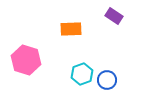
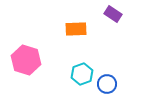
purple rectangle: moved 1 px left, 2 px up
orange rectangle: moved 5 px right
blue circle: moved 4 px down
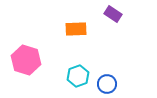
cyan hexagon: moved 4 px left, 2 px down
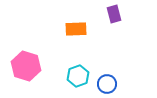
purple rectangle: moved 1 px right; rotated 42 degrees clockwise
pink hexagon: moved 6 px down
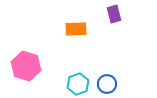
cyan hexagon: moved 8 px down
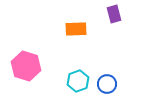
cyan hexagon: moved 3 px up
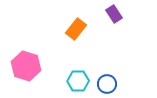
purple rectangle: rotated 18 degrees counterclockwise
orange rectangle: rotated 50 degrees counterclockwise
cyan hexagon: rotated 20 degrees clockwise
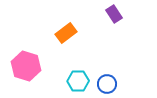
orange rectangle: moved 10 px left, 4 px down; rotated 15 degrees clockwise
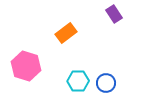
blue circle: moved 1 px left, 1 px up
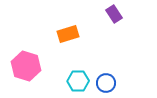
orange rectangle: moved 2 px right, 1 px down; rotated 20 degrees clockwise
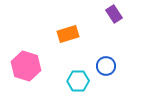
blue circle: moved 17 px up
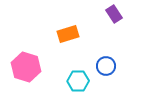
pink hexagon: moved 1 px down
